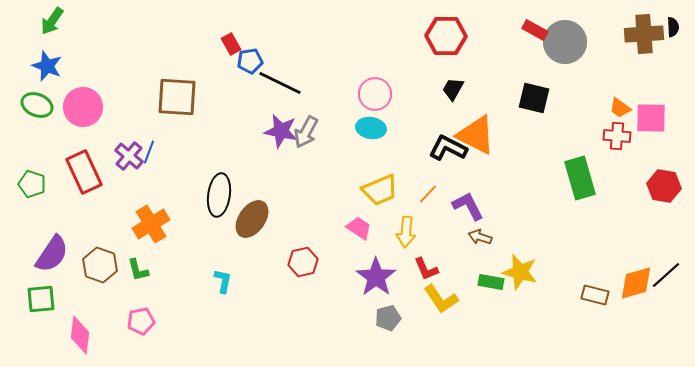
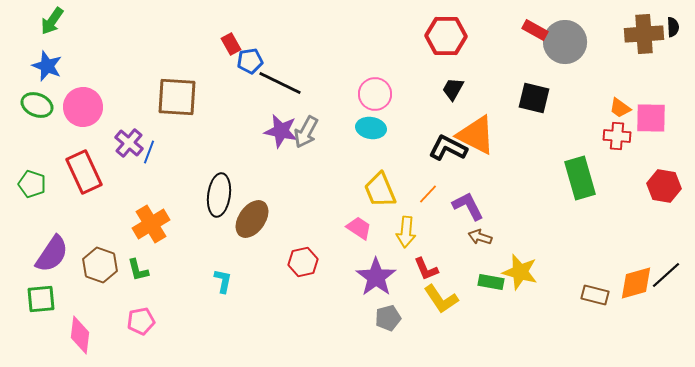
purple cross at (129, 156): moved 13 px up
yellow trapezoid at (380, 190): rotated 90 degrees clockwise
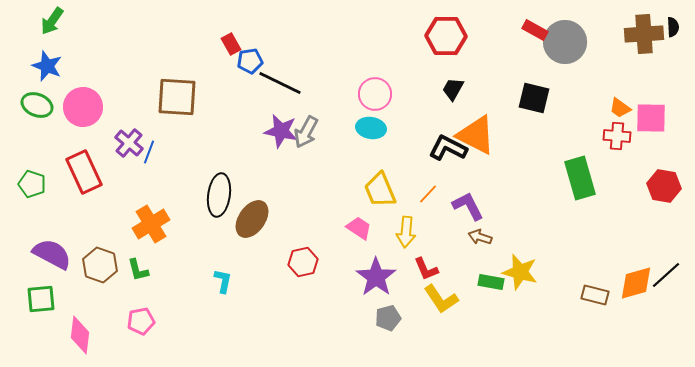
purple semicircle at (52, 254): rotated 96 degrees counterclockwise
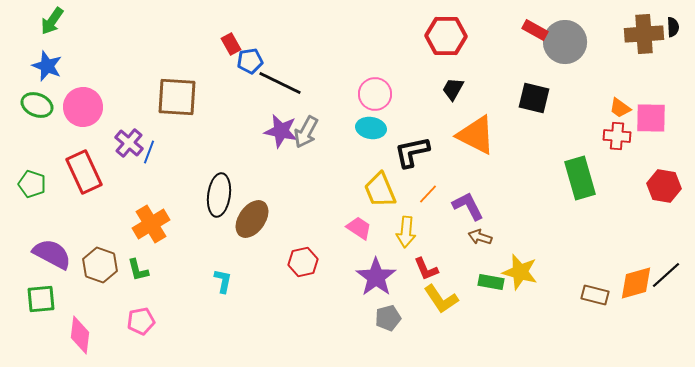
black L-shape at (448, 148): moved 36 px left, 4 px down; rotated 39 degrees counterclockwise
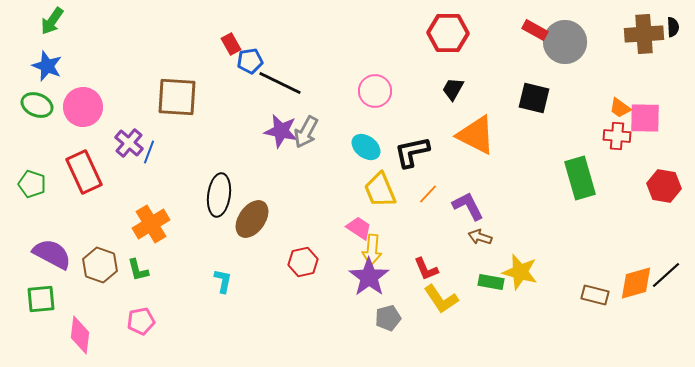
red hexagon at (446, 36): moved 2 px right, 3 px up
pink circle at (375, 94): moved 3 px up
pink square at (651, 118): moved 6 px left
cyan ellipse at (371, 128): moved 5 px left, 19 px down; rotated 28 degrees clockwise
yellow arrow at (406, 232): moved 34 px left, 18 px down
purple star at (376, 277): moved 7 px left
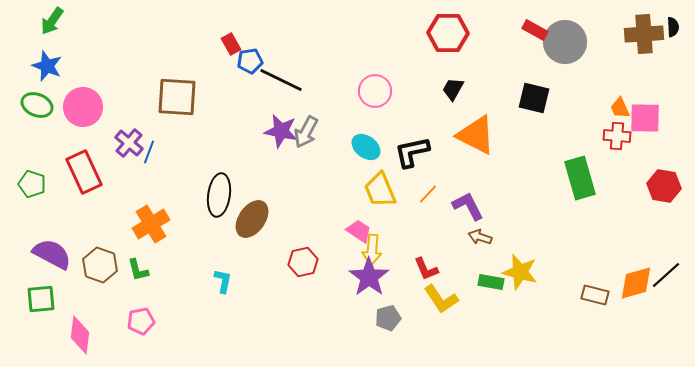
black line at (280, 83): moved 1 px right, 3 px up
orange trapezoid at (620, 108): rotated 30 degrees clockwise
pink trapezoid at (359, 228): moved 3 px down
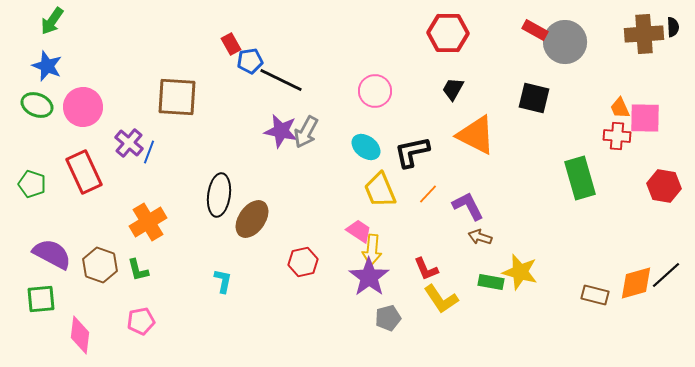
orange cross at (151, 224): moved 3 px left, 2 px up
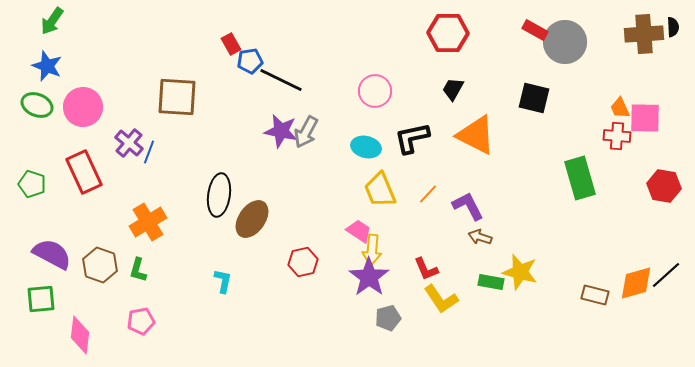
cyan ellipse at (366, 147): rotated 24 degrees counterclockwise
black L-shape at (412, 152): moved 14 px up
green L-shape at (138, 270): rotated 30 degrees clockwise
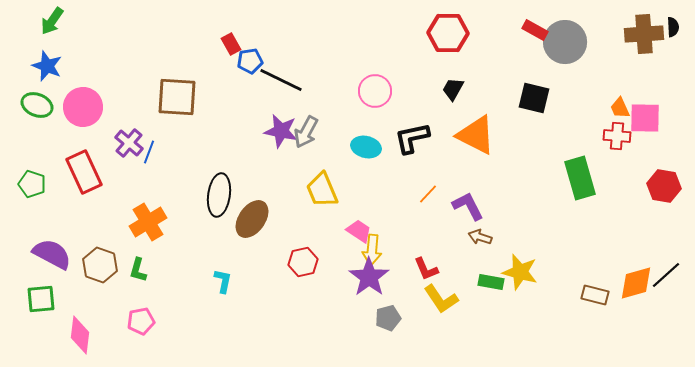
yellow trapezoid at (380, 190): moved 58 px left
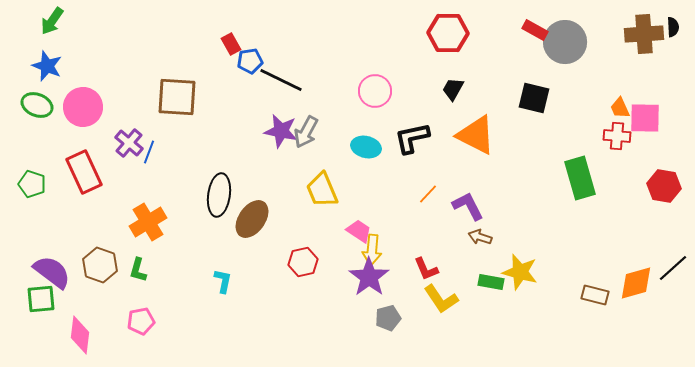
purple semicircle at (52, 254): moved 18 px down; rotated 9 degrees clockwise
black line at (666, 275): moved 7 px right, 7 px up
